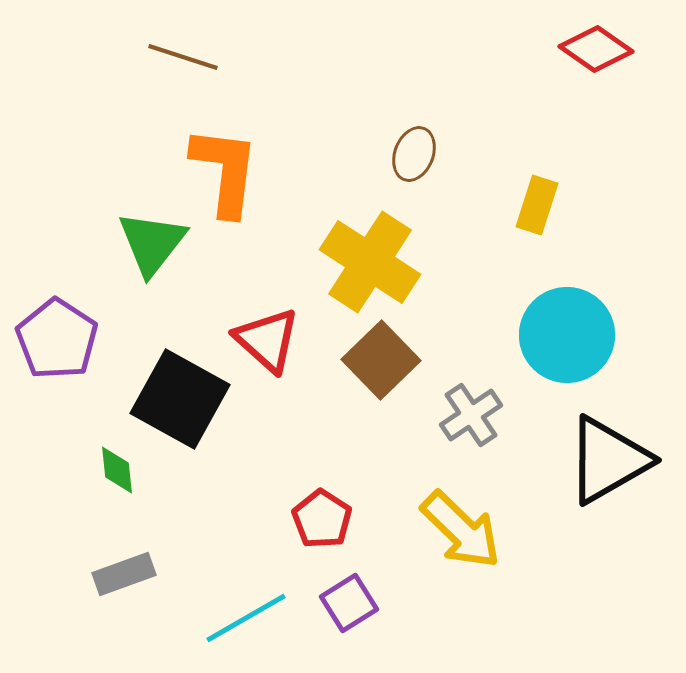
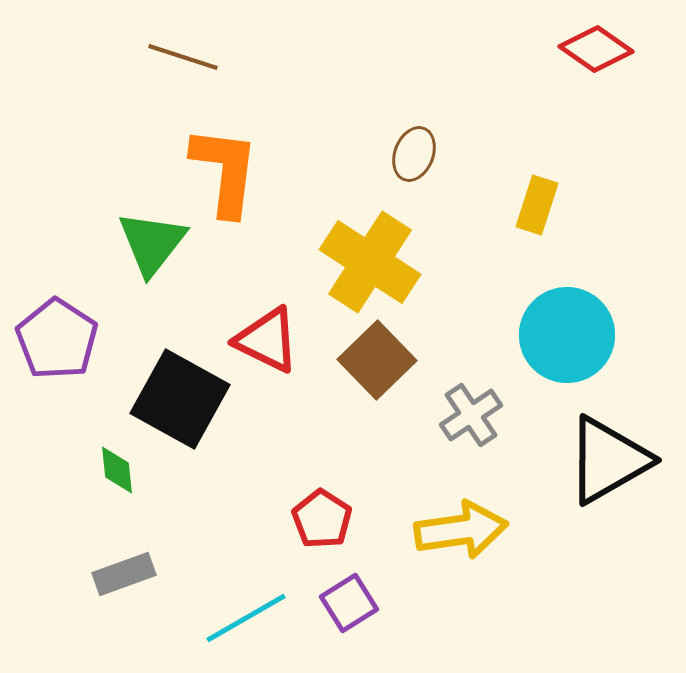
red triangle: rotated 16 degrees counterclockwise
brown square: moved 4 px left
yellow arrow: rotated 52 degrees counterclockwise
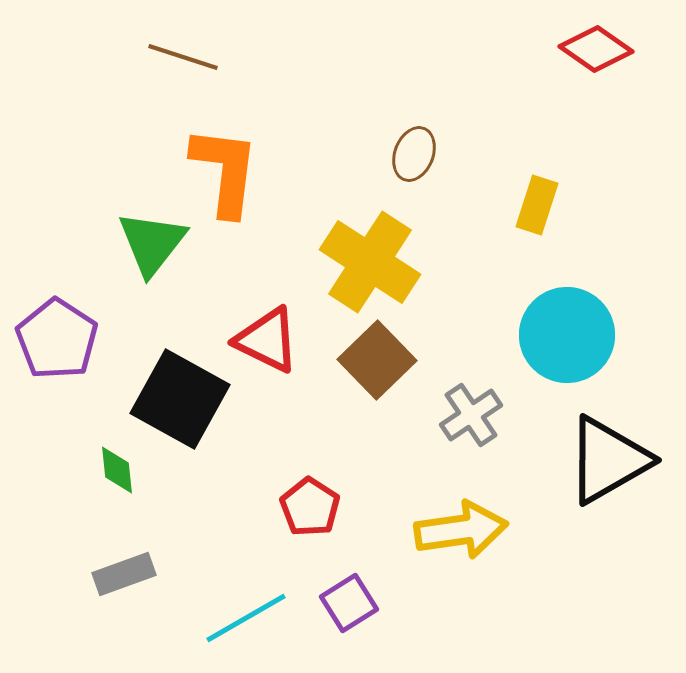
red pentagon: moved 12 px left, 12 px up
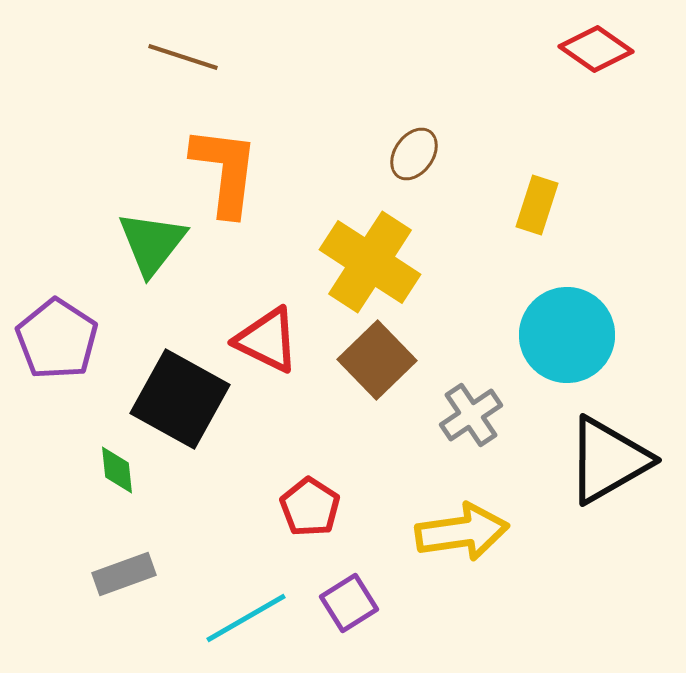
brown ellipse: rotated 14 degrees clockwise
yellow arrow: moved 1 px right, 2 px down
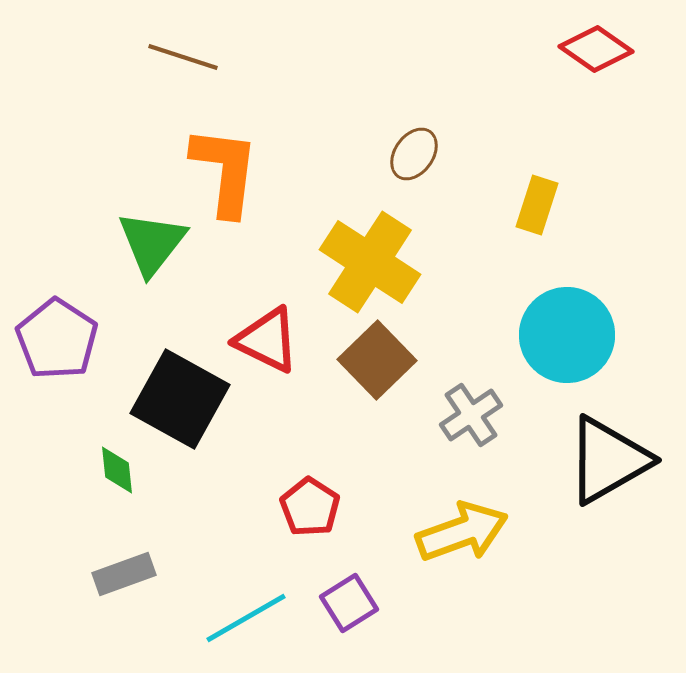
yellow arrow: rotated 12 degrees counterclockwise
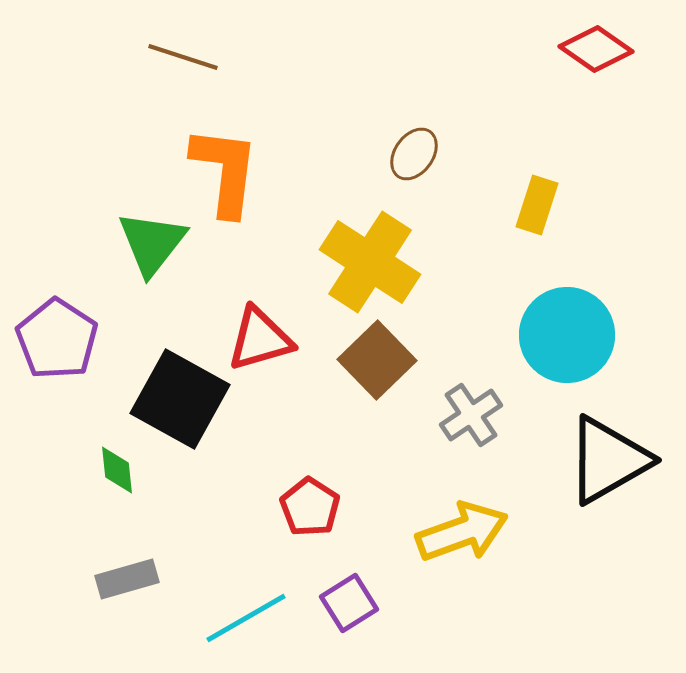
red triangle: moved 7 px left, 1 px up; rotated 42 degrees counterclockwise
gray rectangle: moved 3 px right, 5 px down; rotated 4 degrees clockwise
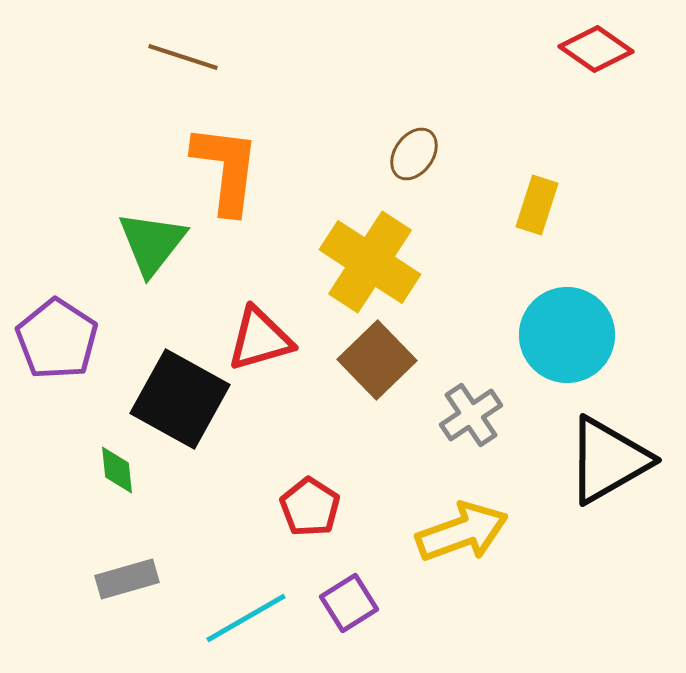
orange L-shape: moved 1 px right, 2 px up
